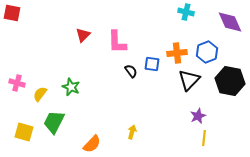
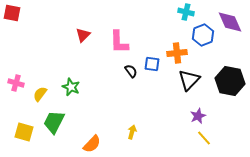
pink L-shape: moved 2 px right
blue hexagon: moved 4 px left, 17 px up
pink cross: moved 1 px left
yellow line: rotated 49 degrees counterclockwise
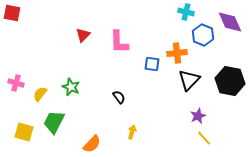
blue hexagon: rotated 15 degrees counterclockwise
black semicircle: moved 12 px left, 26 px down
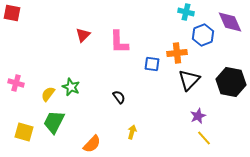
blue hexagon: rotated 15 degrees clockwise
black hexagon: moved 1 px right, 1 px down
yellow semicircle: moved 8 px right
